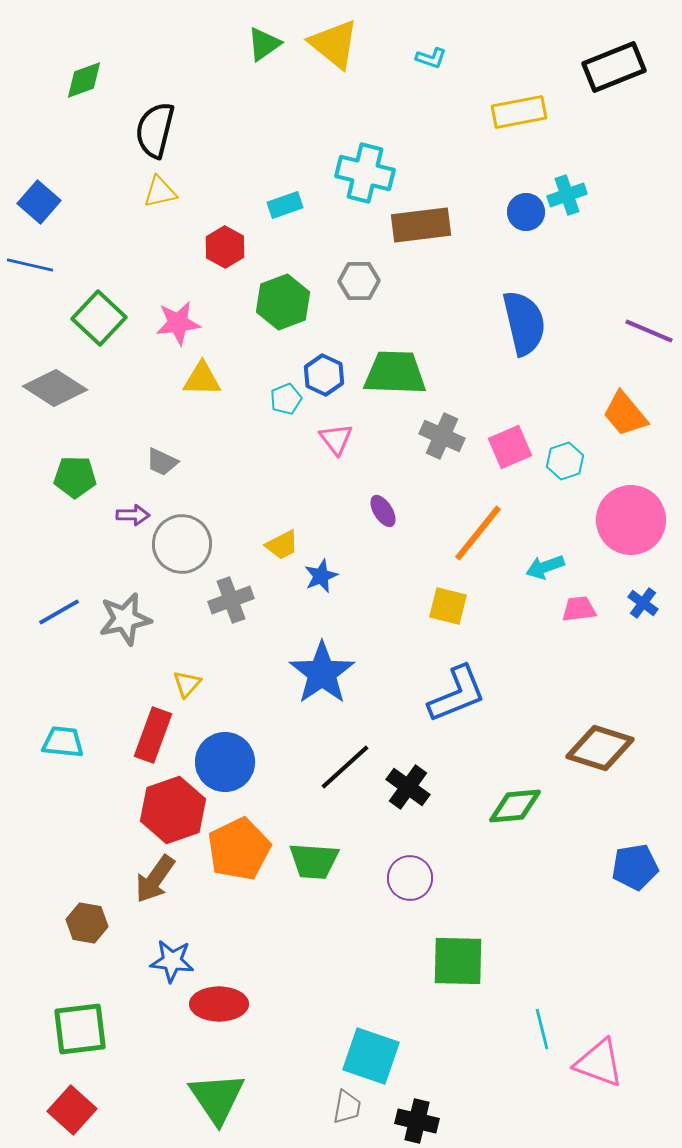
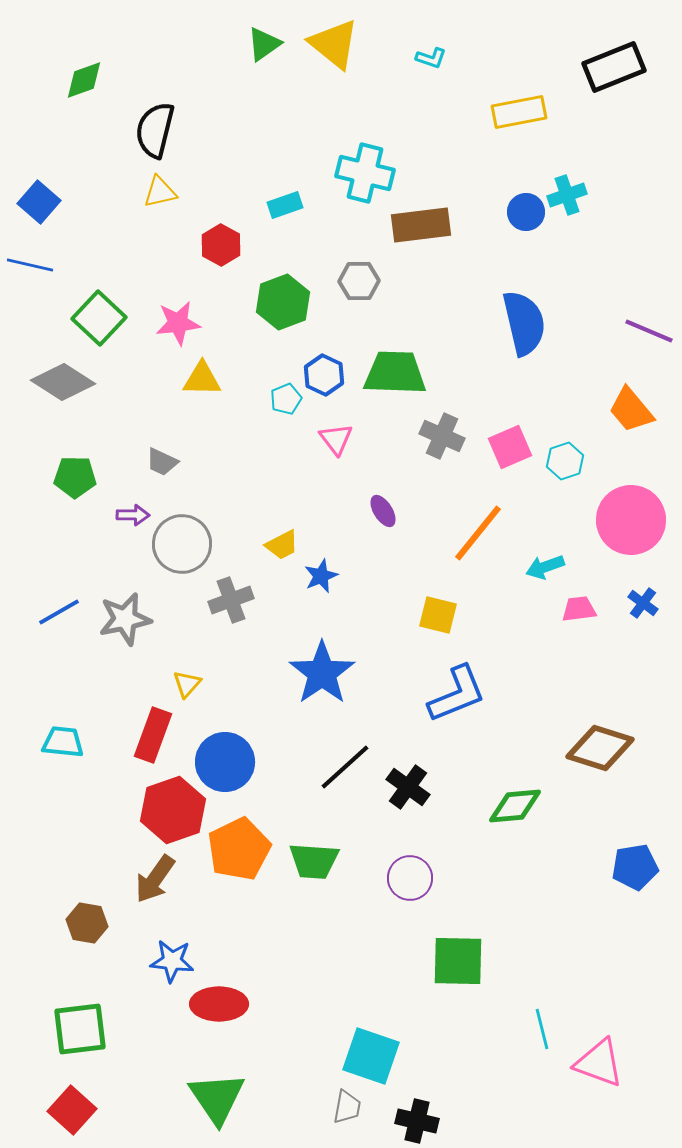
red hexagon at (225, 247): moved 4 px left, 2 px up
gray diamond at (55, 388): moved 8 px right, 6 px up
orange trapezoid at (625, 414): moved 6 px right, 4 px up
yellow square at (448, 606): moved 10 px left, 9 px down
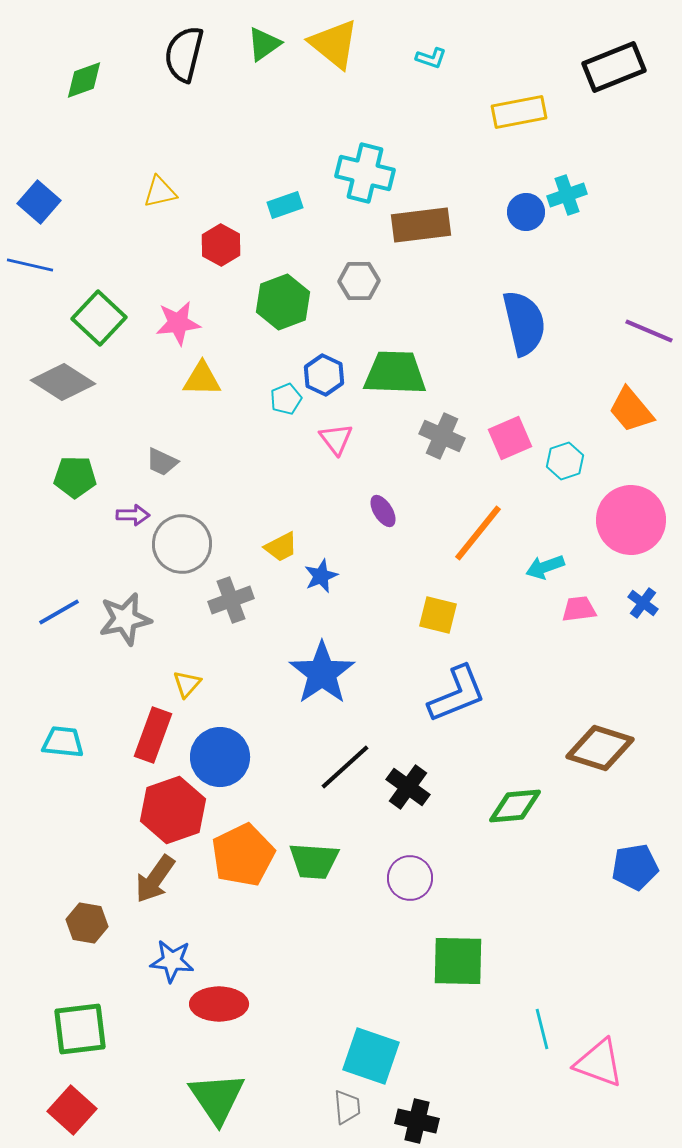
black semicircle at (155, 130): moved 29 px right, 76 px up
pink square at (510, 447): moved 9 px up
yellow trapezoid at (282, 545): moved 1 px left, 2 px down
blue circle at (225, 762): moved 5 px left, 5 px up
orange pentagon at (239, 849): moved 4 px right, 6 px down
gray trapezoid at (347, 1107): rotated 15 degrees counterclockwise
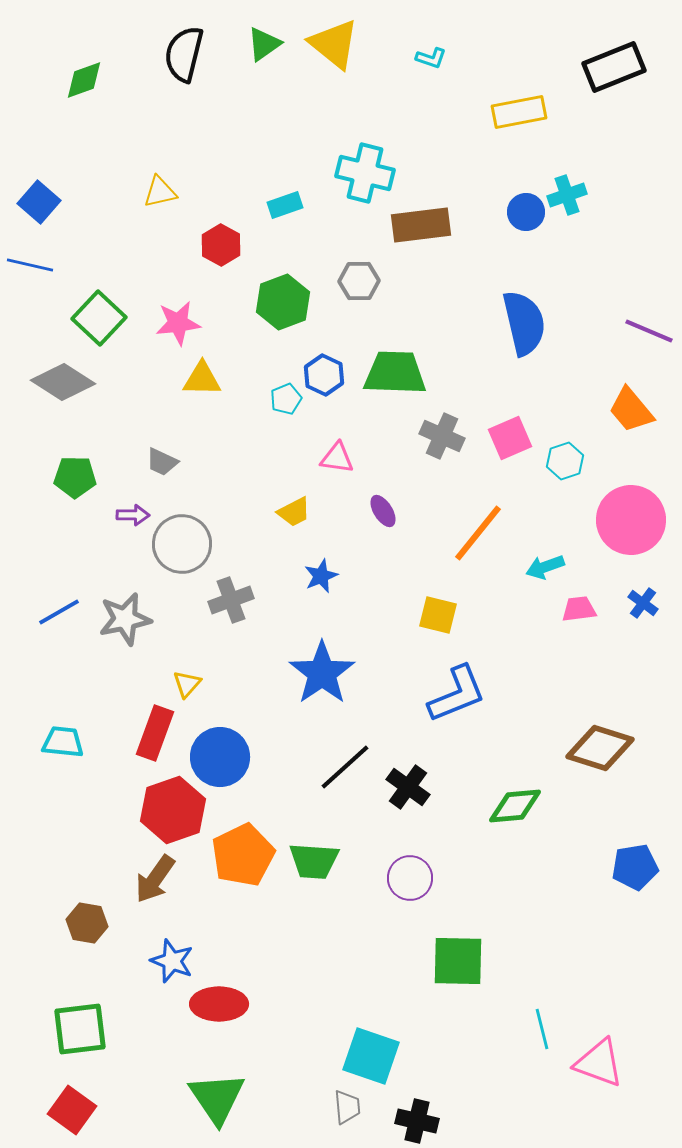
pink triangle at (336, 439): moved 1 px right, 19 px down; rotated 45 degrees counterclockwise
yellow trapezoid at (281, 547): moved 13 px right, 35 px up
red rectangle at (153, 735): moved 2 px right, 2 px up
blue star at (172, 961): rotated 15 degrees clockwise
red square at (72, 1110): rotated 6 degrees counterclockwise
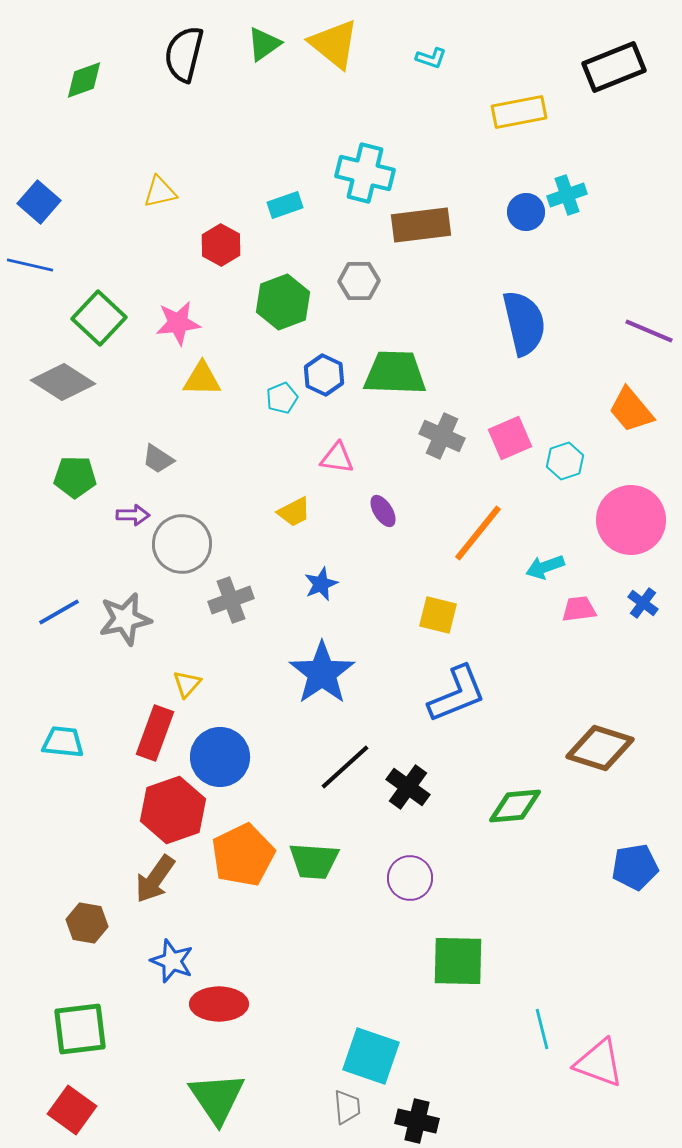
cyan pentagon at (286, 399): moved 4 px left, 1 px up
gray trapezoid at (162, 462): moved 4 px left, 3 px up; rotated 8 degrees clockwise
blue star at (321, 576): moved 8 px down
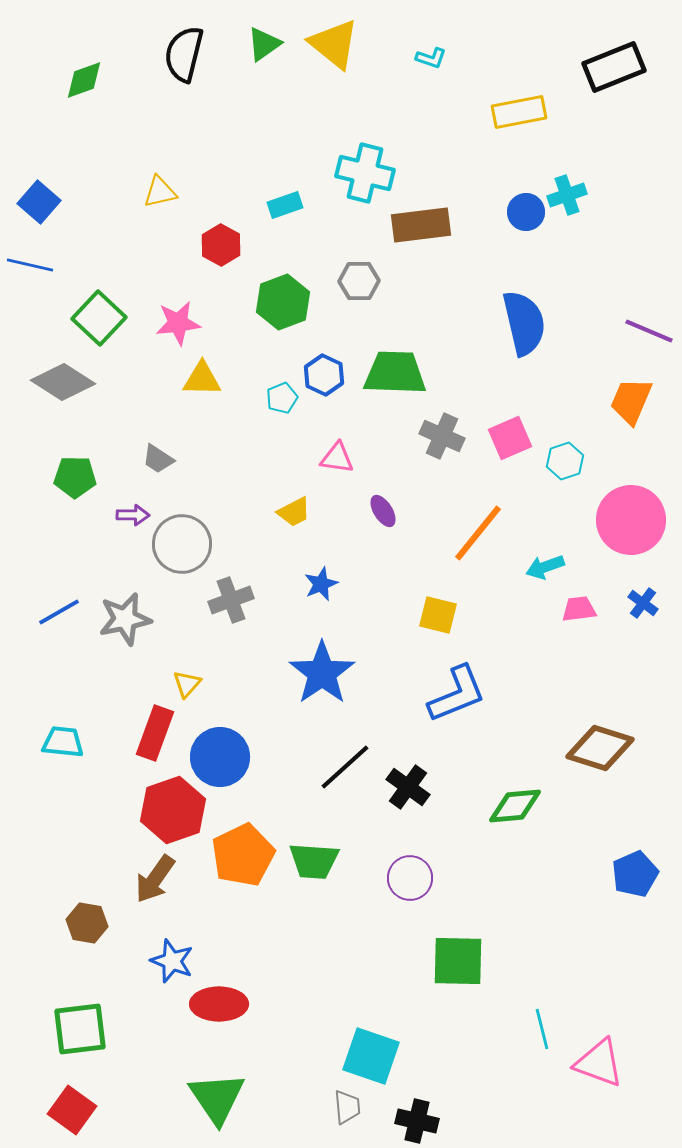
orange trapezoid at (631, 410): moved 9 px up; rotated 63 degrees clockwise
blue pentagon at (635, 867): moved 7 px down; rotated 15 degrees counterclockwise
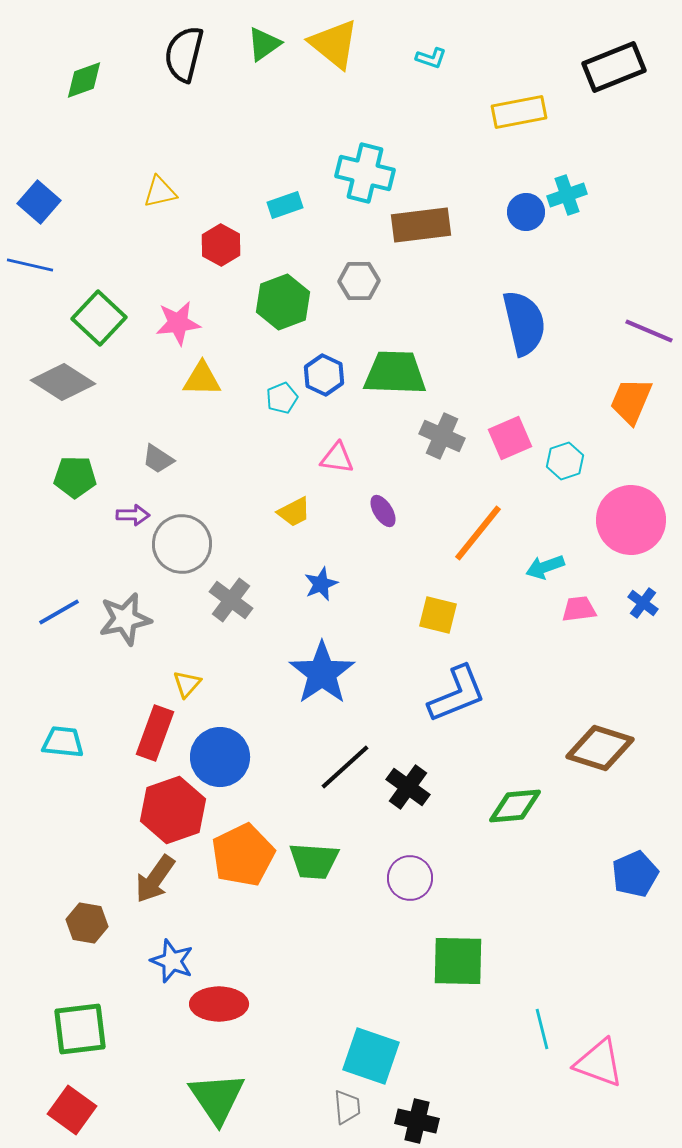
gray cross at (231, 600): rotated 33 degrees counterclockwise
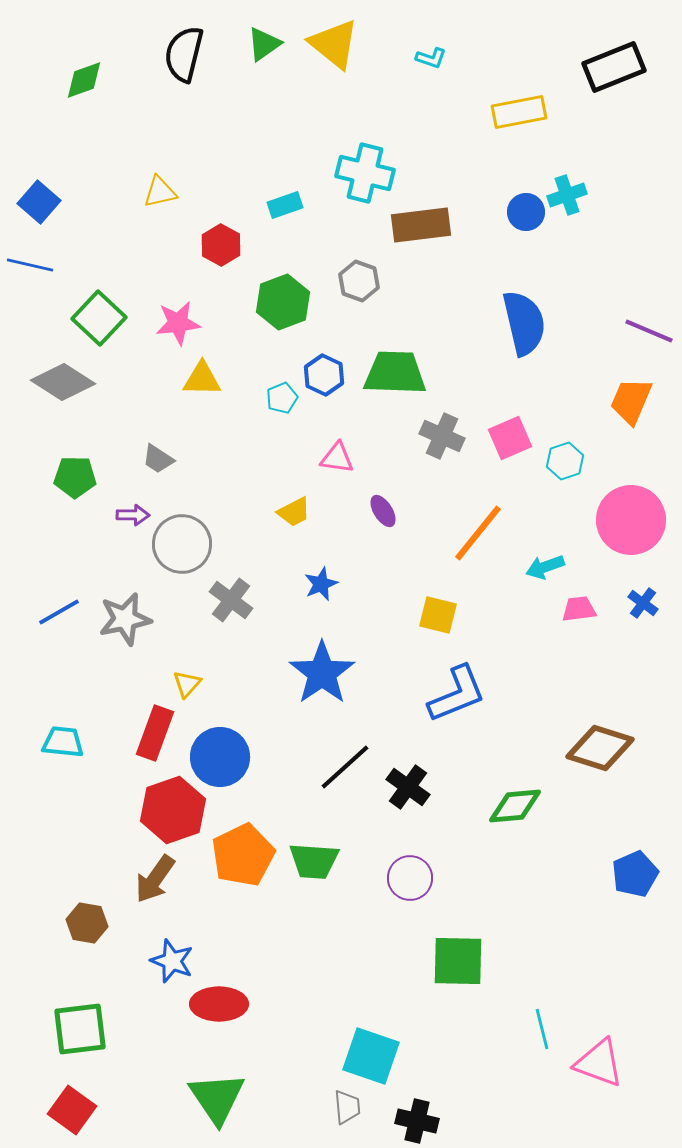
gray hexagon at (359, 281): rotated 21 degrees clockwise
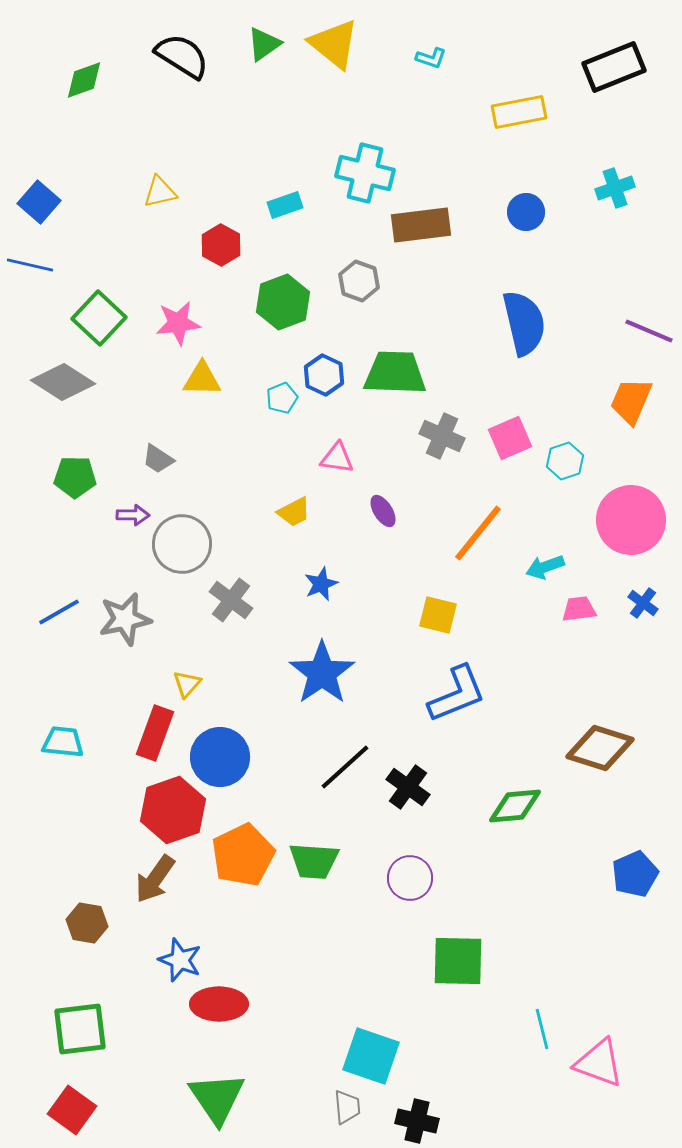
black semicircle at (184, 54): moved 2 px left, 2 px down; rotated 108 degrees clockwise
cyan cross at (567, 195): moved 48 px right, 7 px up
blue star at (172, 961): moved 8 px right, 1 px up
